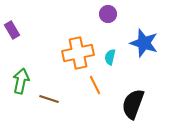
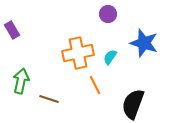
cyan semicircle: rotated 21 degrees clockwise
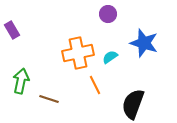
cyan semicircle: rotated 21 degrees clockwise
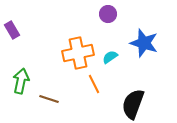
orange line: moved 1 px left, 1 px up
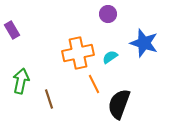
brown line: rotated 54 degrees clockwise
black semicircle: moved 14 px left
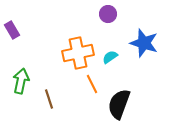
orange line: moved 2 px left
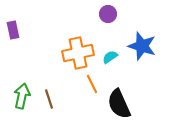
purple rectangle: moved 1 px right; rotated 18 degrees clockwise
blue star: moved 2 px left, 3 px down
green arrow: moved 1 px right, 15 px down
black semicircle: rotated 44 degrees counterclockwise
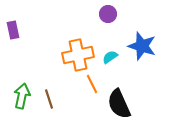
orange cross: moved 2 px down
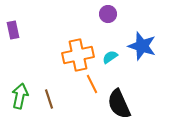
green arrow: moved 2 px left
